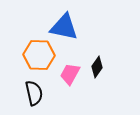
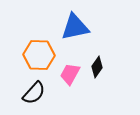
blue triangle: moved 11 px right; rotated 24 degrees counterclockwise
black semicircle: rotated 55 degrees clockwise
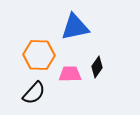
pink trapezoid: rotated 60 degrees clockwise
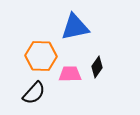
orange hexagon: moved 2 px right, 1 px down
